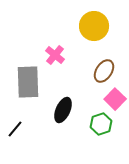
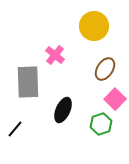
brown ellipse: moved 1 px right, 2 px up
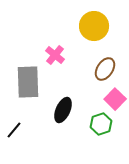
black line: moved 1 px left, 1 px down
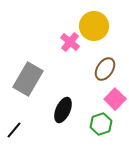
pink cross: moved 15 px right, 13 px up
gray rectangle: moved 3 px up; rotated 32 degrees clockwise
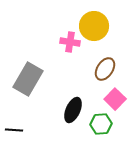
pink cross: rotated 30 degrees counterclockwise
black ellipse: moved 10 px right
green hexagon: rotated 15 degrees clockwise
black line: rotated 54 degrees clockwise
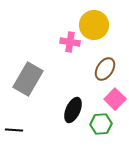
yellow circle: moved 1 px up
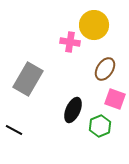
pink square: rotated 25 degrees counterclockwise
green hexagon: moved 1 px left, 2 px down; rotated 20 degrees counterclockwise
black line: rotated 24 degrees clockwise
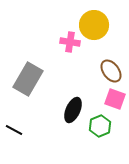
brown ellipse: moved 6 px right, 2 px down; rotated 70 degrees counterclockwise
